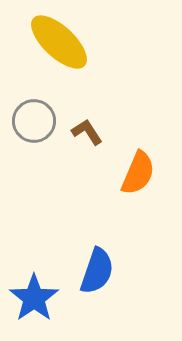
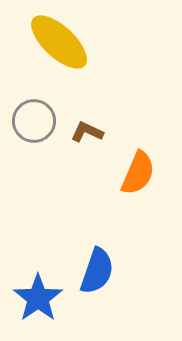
brown L-shape: rotated 32 degrees counterclockwise
blue star: moved 4 px right
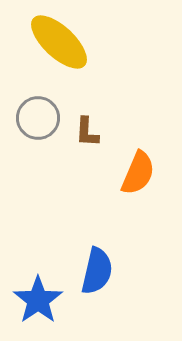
gray circle: moved 4 px right, 3 px up
brown L-shape: rotated 112 degrees counterclockwise
blue semicircle: rotated 6 degrees counterclockwise
blue star: moved 2 px down
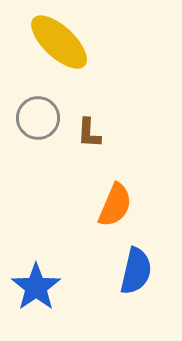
brown L-shape: moved 2 px right, 1 px down
orange semicircle: moved 23 px left, 32 px down
blue semicircle: moved 39 px right
blue star: moved 2 px left, 13 px up
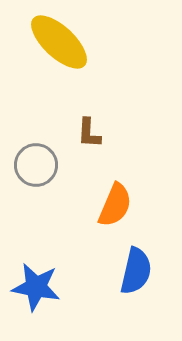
gray circle: moved 2 px left, 47 px down
blue star: rotated 27 degrees counterclockwise
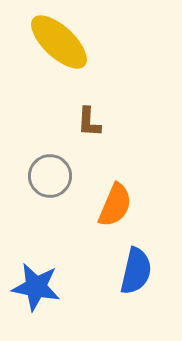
brown L-shape: moved 11 px up
gray circle: moved 14 px right, 11 px down
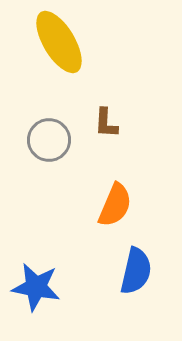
yellow ellipse: rotated 16 degrees clockwise
brown L-shape: moved 17 px right, 1 px down
gray circle: moved 1 px left, 36 px up
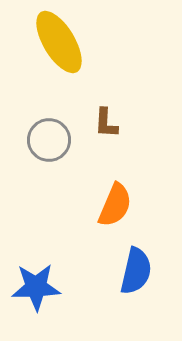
blue star: rotated 12 degrees counterclockwise
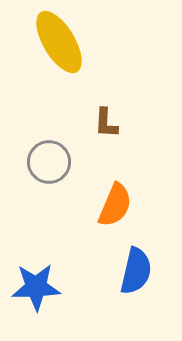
gray circle: moved 22 px down
